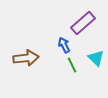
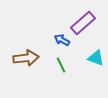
blue arrow: moved 2 px left, 5 px up; rotated 35 degrees counterclockwise
cyan triangle: rotated 24 degrees counterclockwise
green line: moved 11 px left
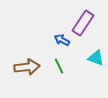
purple rectangle: rotated 15 degrees counterclockwise
brown arrow: moved 1 px right, 9 px down
green line: moved 2 px left, 1 px down
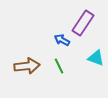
brown arrow: moved 1 px up
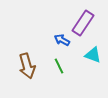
cyan triangle: moved 3 px left, 3 px up
brown arrow: rotated 80 degrees clockwise
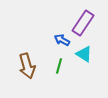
cyan triangle: moved 9 px left, 1 px up; rotated 12 degrees clockwise
green line: rotated 42 degrees clockwise
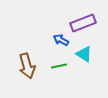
purple rectangle: rotated 35 degrees clockwise
blue arrow: moved 1 px left
green line: rotated 63 degrees clockwise
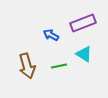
blue arrow: moved 10 px left, 5 px up
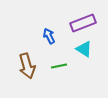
blue arrow: moved 2 px left, 1 px down; rotated 35 degrees clockwise
cyan triangle: moved 5 px up
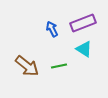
blue arrow: moved 3 px right, 7 px up
brown arrow: rotated 35 degrees counterclockwise
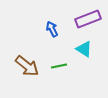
purple rectangle: moved 5 px right, 4 px up
